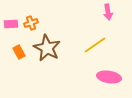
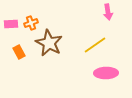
brown star: moved 2 px right, 5 px up
pink ellipse: moved 3 px left, 4 px up; rotated 10 degrees counterclockwise
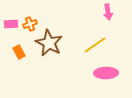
orange cross: moved 1 px left, 1 px down
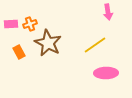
brown star: moved 1 px left
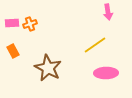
pink rectangle: moved 1 px right, 1 px up
brown star: moved 25 px down
orange rectangle: moved 6 px left, 1 px up
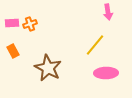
yellow line: rotated 15 degrees counterclockwise
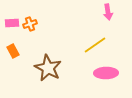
yellow line: rotated 15 degrees clockwise
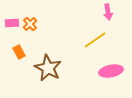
orange cross: rotated 24 degrees counterclockwise
yellow line: moved 5 px up
orange rectangle: moved 6 px right, 1 px down
pink ellipse: moved 5 px right, 2 px up; rotated 10 degrees counterclockwise
